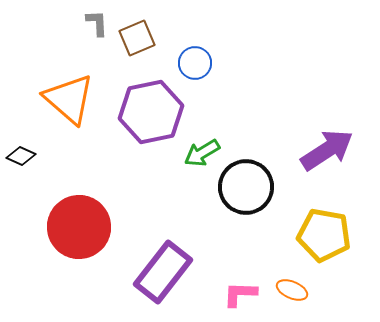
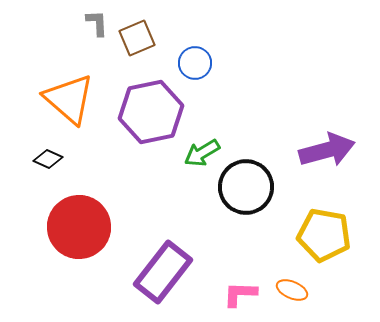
purple arrow: rotated 18 degrees clockwise
black diamond: moved 27 px right, 3 px down
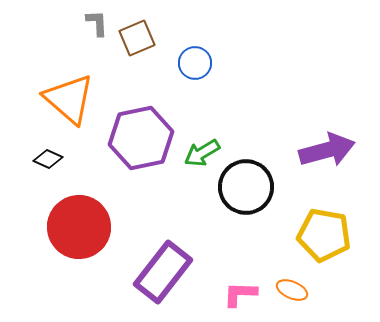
purple hexagon: moved 10 px left, 26 px down
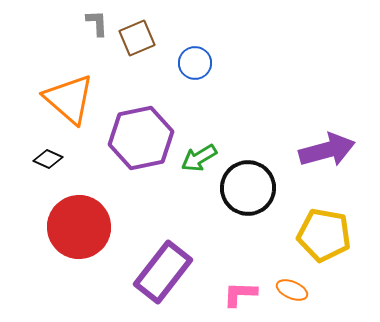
green arrow: moved 3 px left, 5 px down
black circle: moved 2 px right, 1 px down
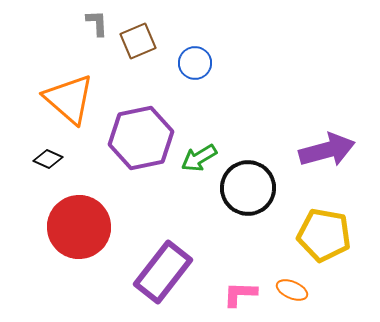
brown square: moved 1 px right, 3 px down
